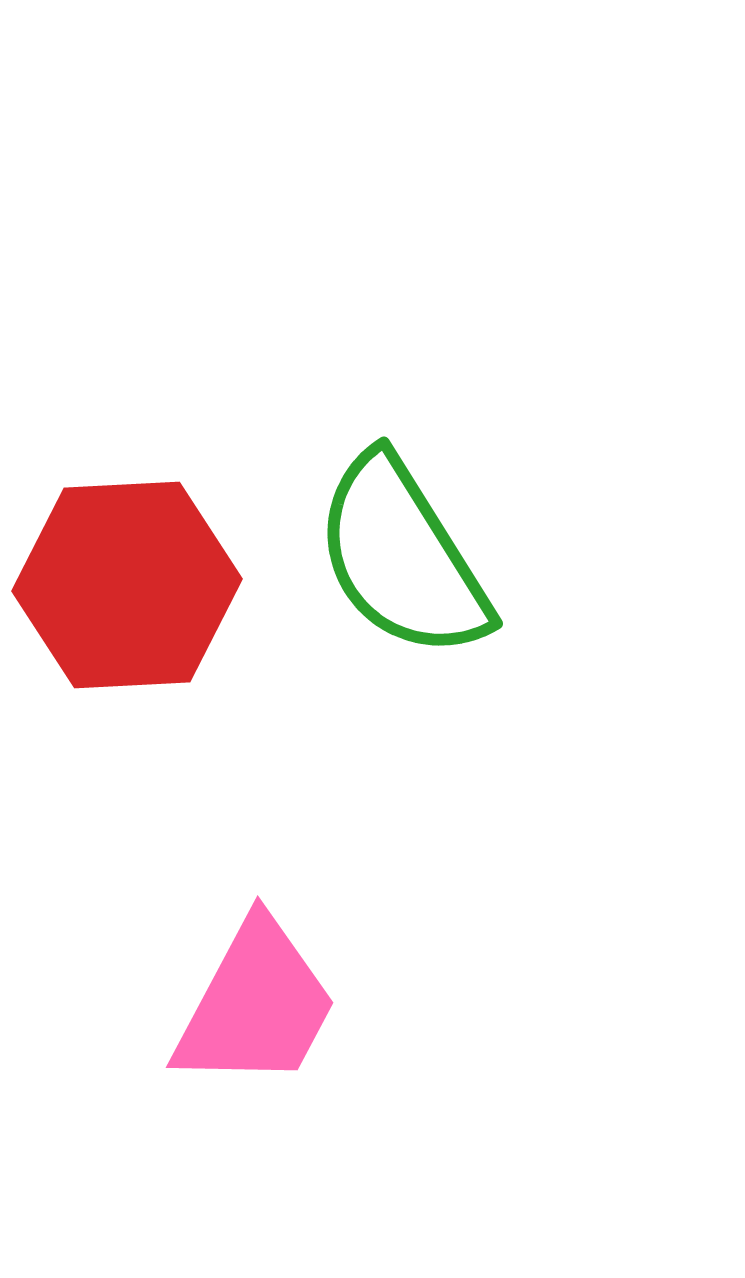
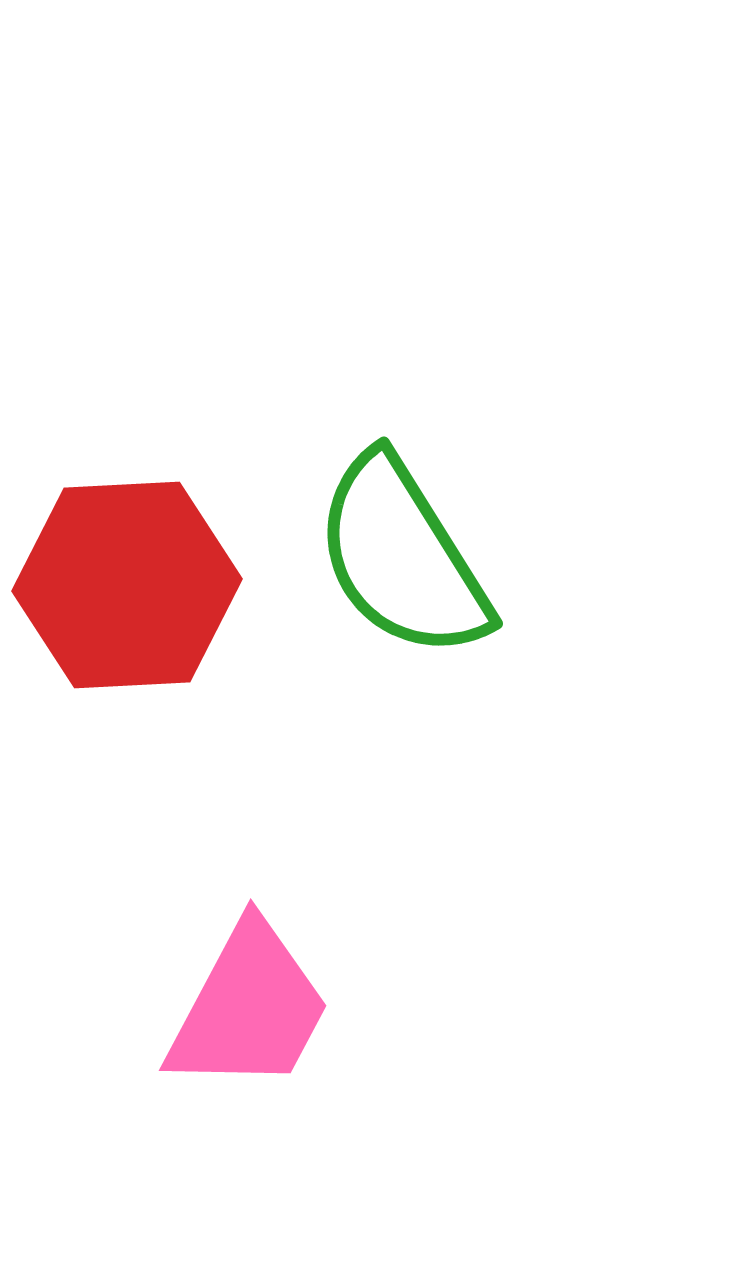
pink trapezoid: moved 7 px left, 3 px down
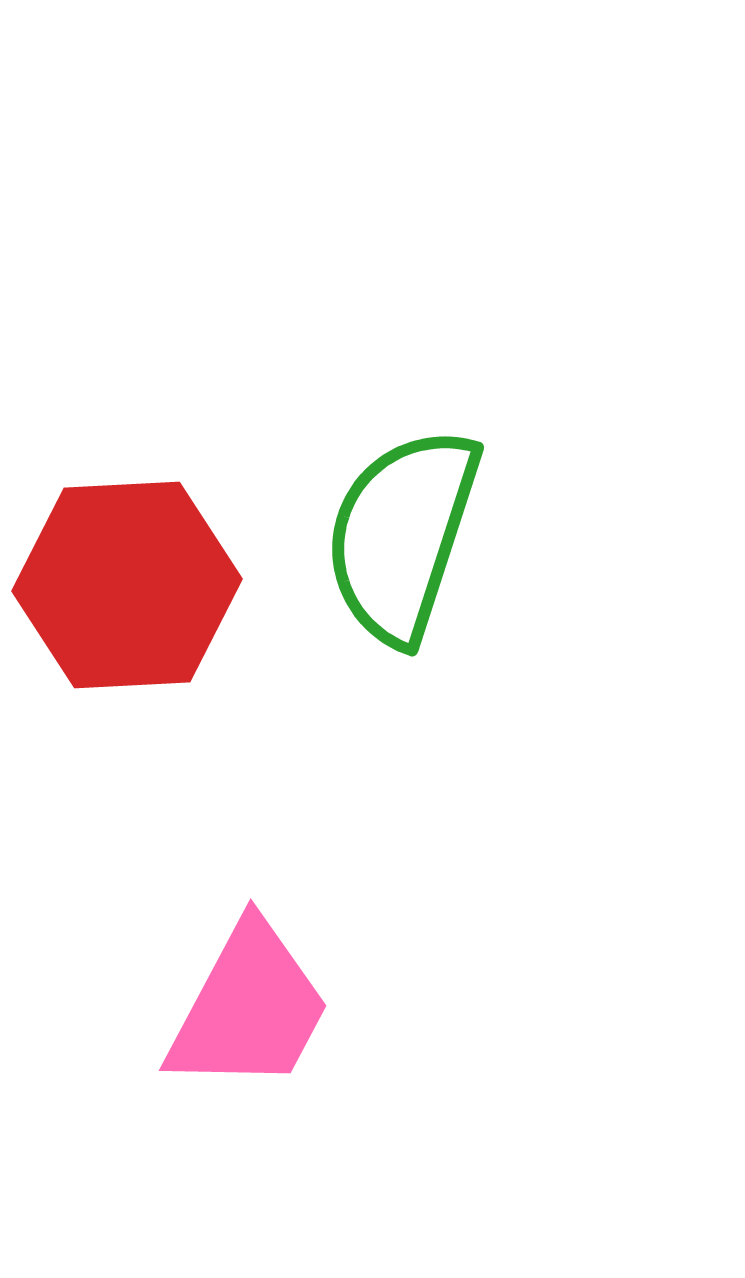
green semicircle: moved 22 px up; rotated 50 degrees clockwise
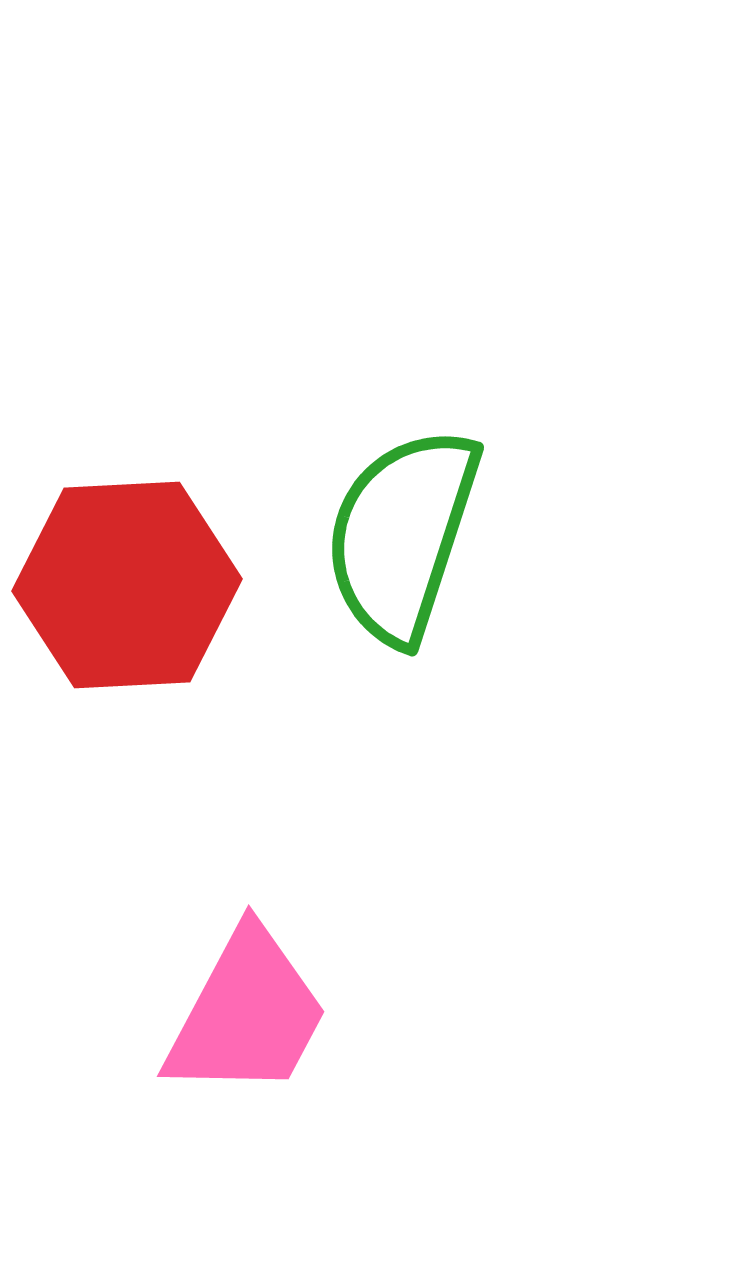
pink trapezoid: moved 2 px left, 6 px down
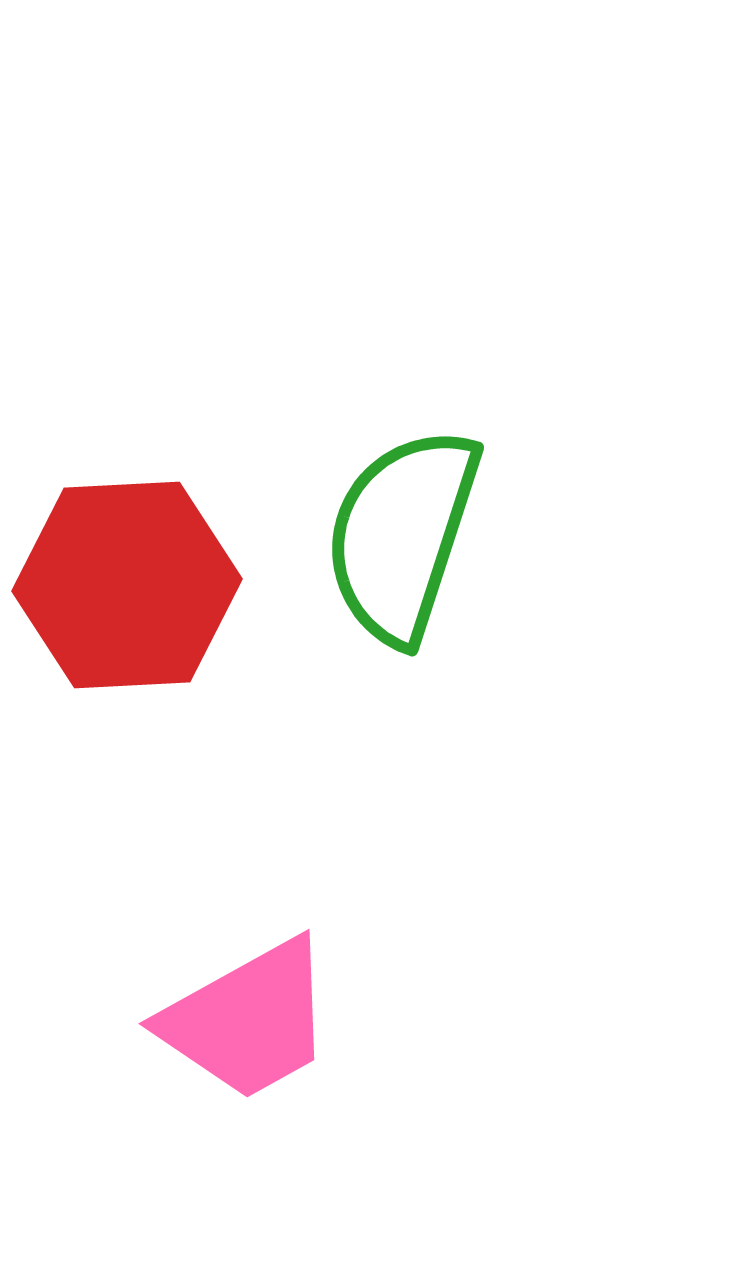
pink trapezoid: moved 1 px right, 6 px down; rotated 33 degrees clockwise
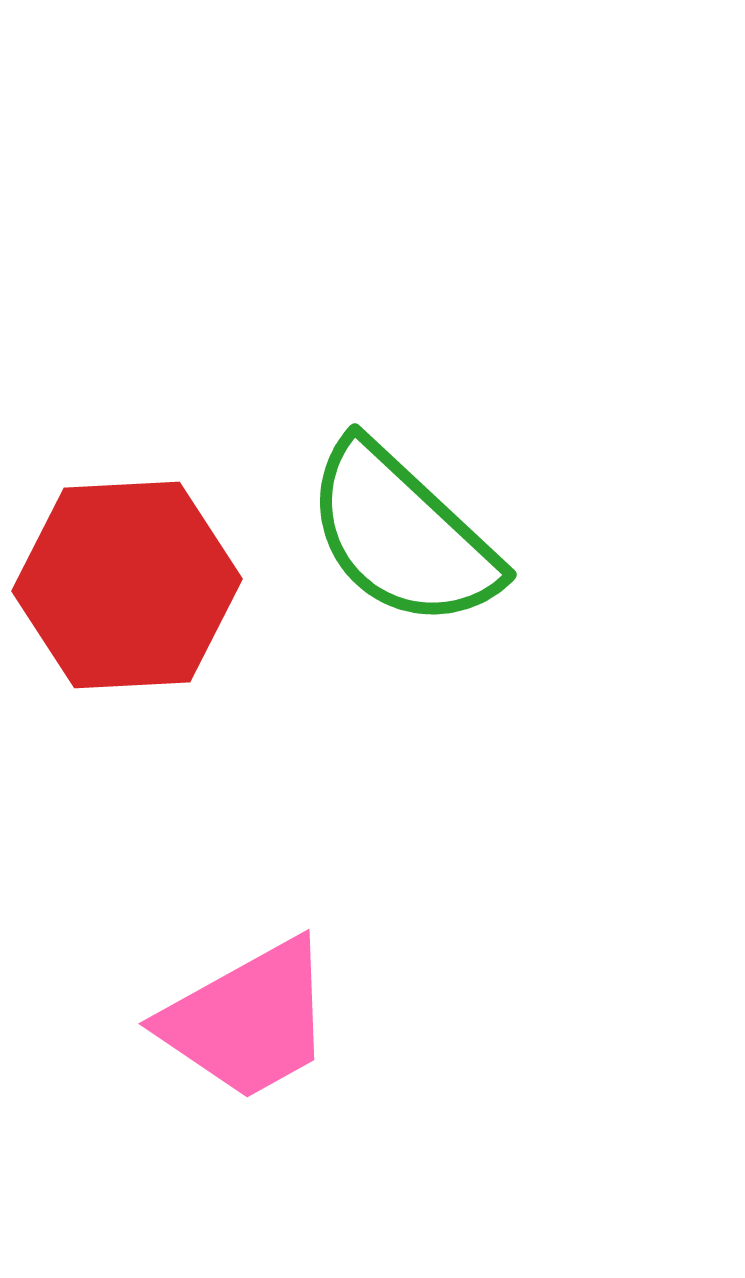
green semicircle: rotated 65 degrees counterclockwise
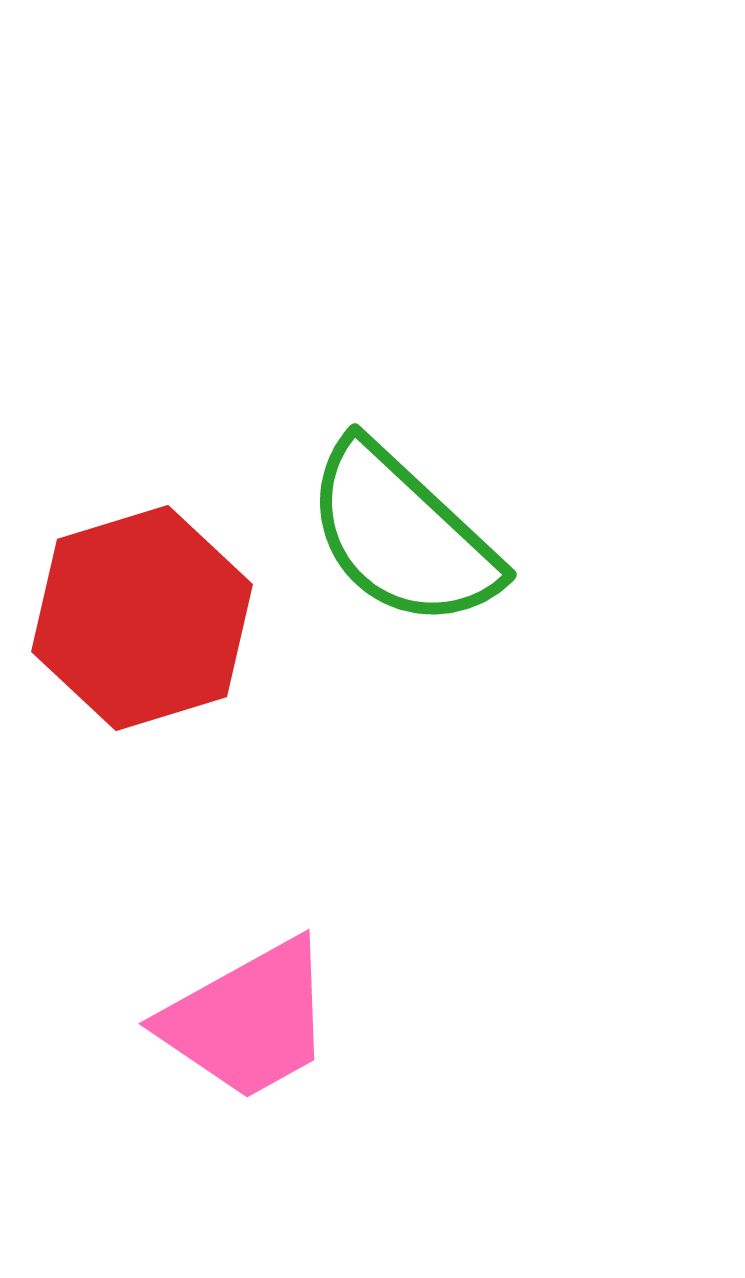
red hexagon: moved 15 px right, 33 px down; rotated 14 degrees counterclockwise
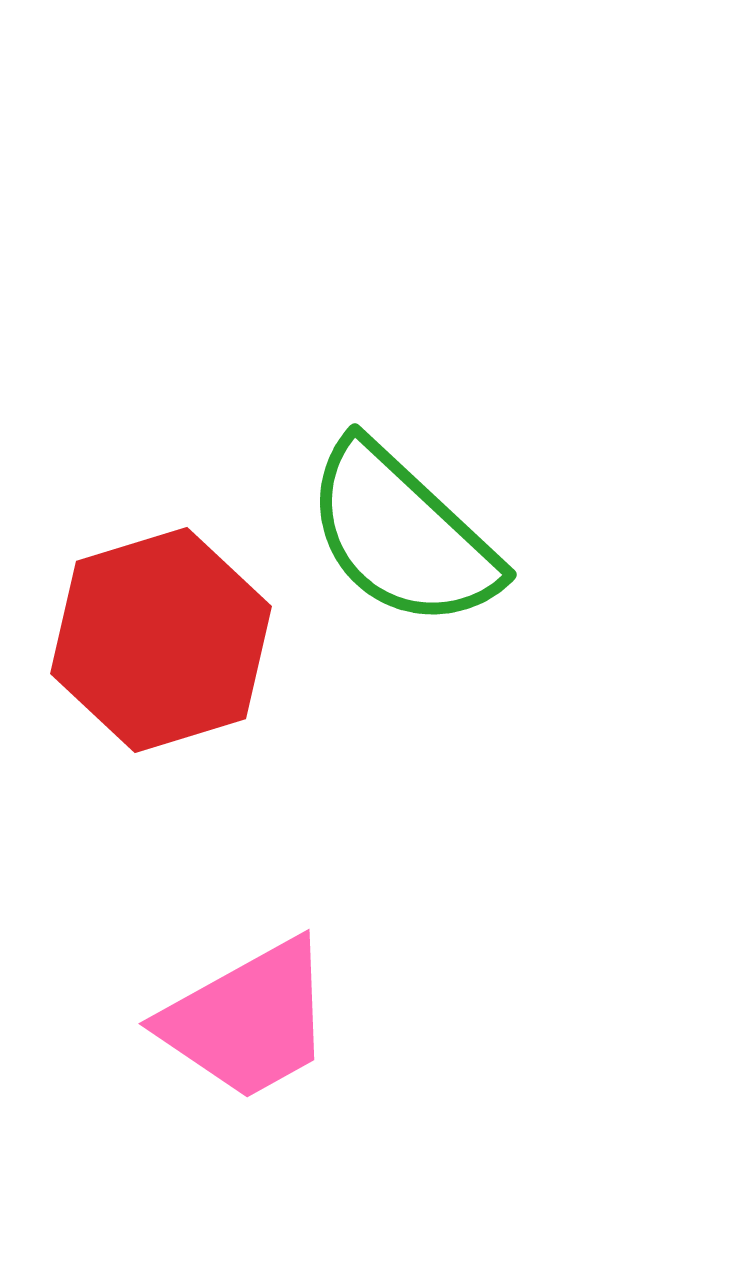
red hexagon: moved 19 px right, 22 px down
